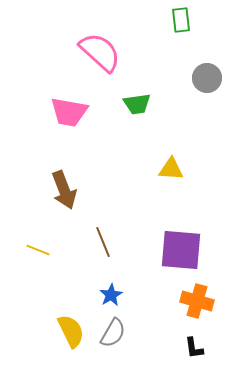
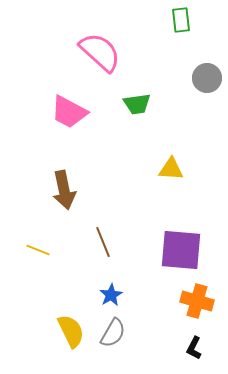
pink trapezoid: rotated 18 degrees clockwise
brown arrow: rotated 9 degrees clockwise
black L-shape: rotated 35 degrees clockwise
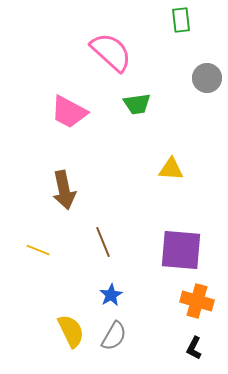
pink semicircle: moved 11 px right
gray semicircle: moved 1 px right, 3 px down
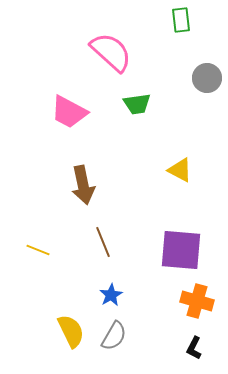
yellow triangle: moved 9 px right, 1 px down; rotated 24 degrees clockwise
brown arrow: moved 19 px right, 5 px up
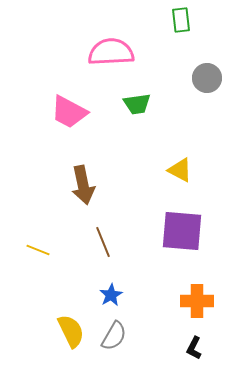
pink semicircle: rotated 45 degrees counterclockwise
purple square: moved 1 px right, 19 px up
orange cross: rotated 16 degrees counterclockwise
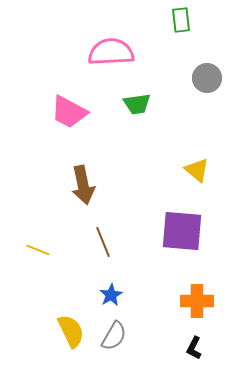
yellow triangle: moved 17 px right; rotated 12 degrees clockwise
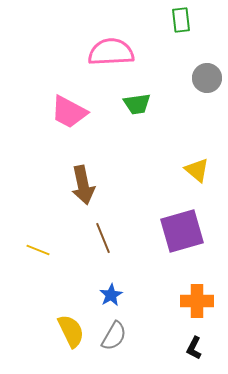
purple square: rotated 21 degrees counterclockwise
brown line: moved 4 px up
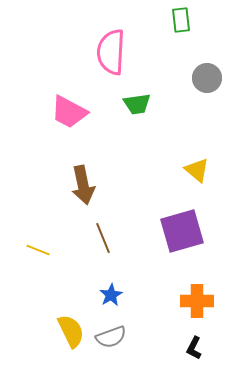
pink semicircle: rotated 84 degrees counterclockwise
gray semicircle: moved 3 px left, 1 px down; rotated 40 degrees clockwise
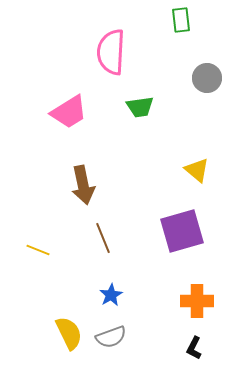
green trapezoid: moved 3 px right, 3 px down
pink trapezoid: rotated 60 degrees counterclockwise
yellow semicircle: moved 2 px left, 2 px down
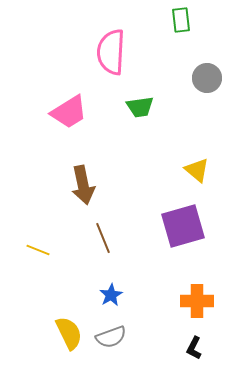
purple square: moved 1 px right, 5 px up
